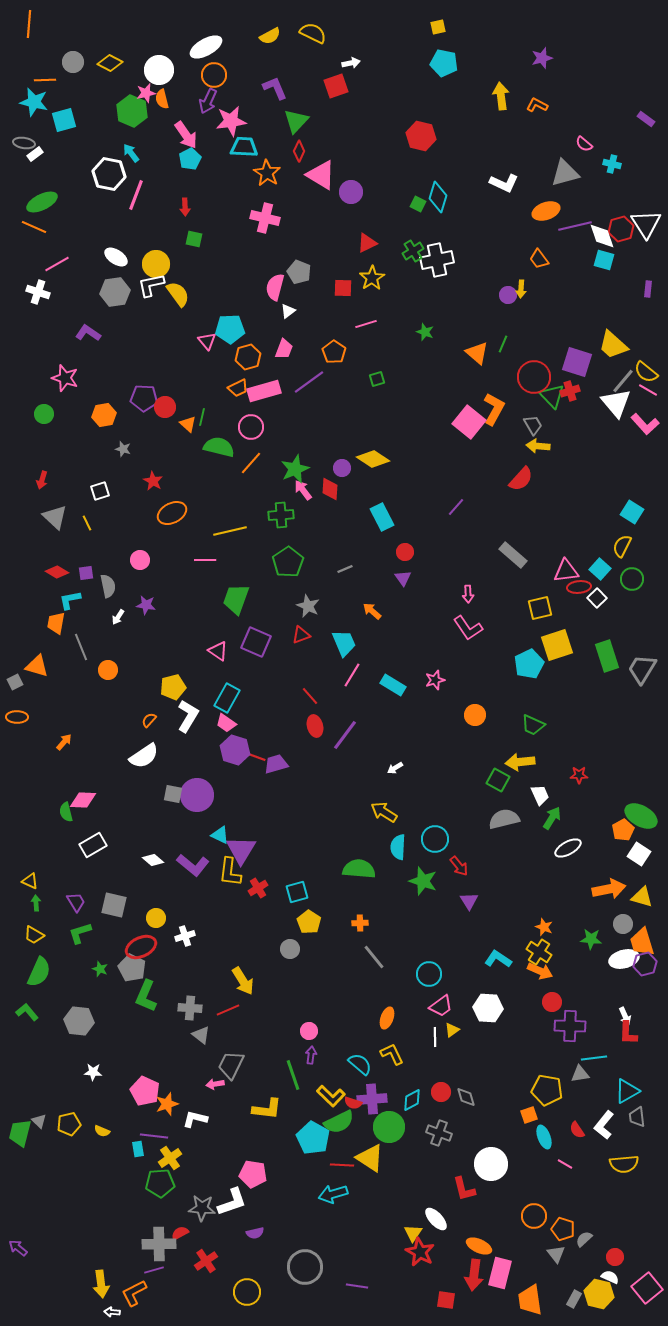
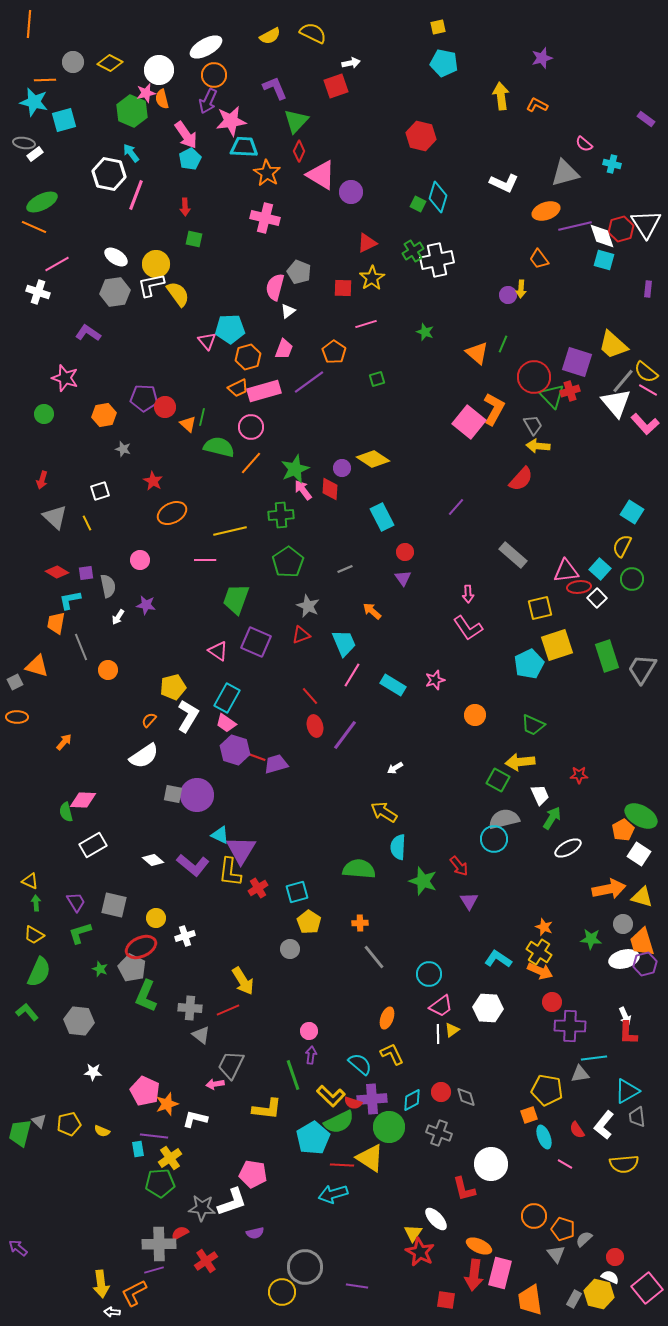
cyan circle at (435, 839): moved 59 px right
white line at (435, 1037): moved 3 px right, 3 px up
cyan pentagon at (313, 1138): rotated 12 degrees clockwise
yellow circle at (247, 1292): moved 35 px right
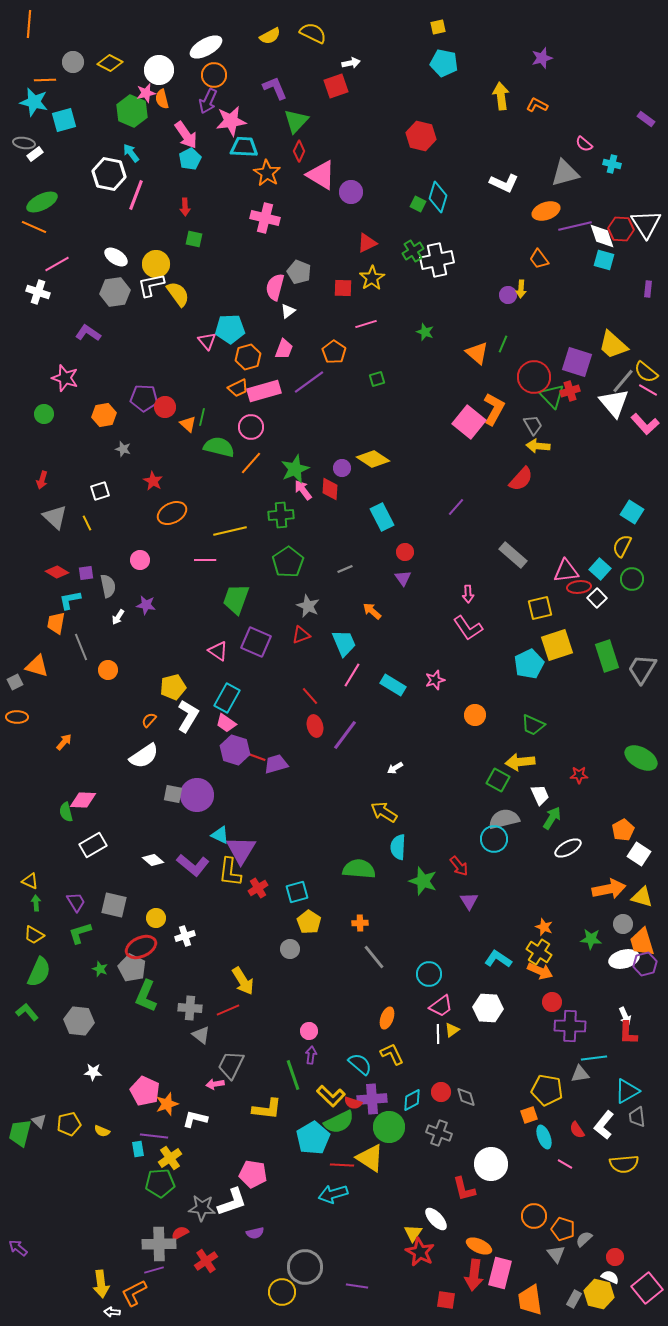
red hexagon at (621, 229): rotated 20 degrees clockwise
white triangle at (616, 403): moved 2 px left
green ellipse at (641, 816): moved 58 px up
